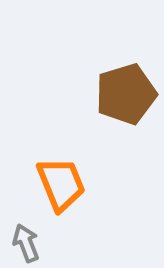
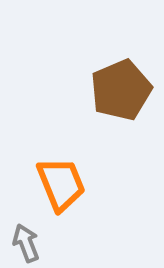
brown pentagon: moved 5 px left, 4 px up; rotated 6 degrees counterclockwise
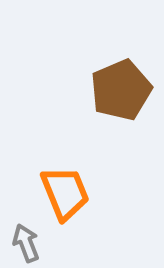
orange trapezoid: moved 4 px right, 9 px down
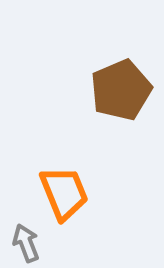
orange trapezoid: moved 1 px left
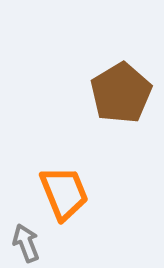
brown pentagon: moved 3 px down; rotated 8 degrees counterclockwise
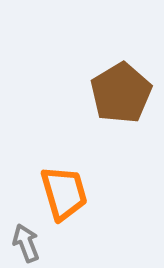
orange trapezoid: rotated 6 degrees clockwise
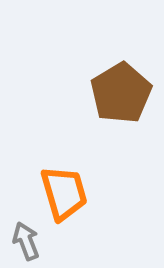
gray arrow: moved 2 px up
